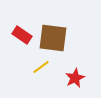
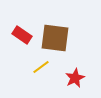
brown square: moved 2 px right
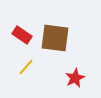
yellow line: moved 15 px left; rotated 12 degrees counterclockwise
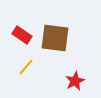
red star: moved 3 px down
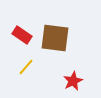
red star: moved 2 px left
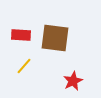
red rectangle: moved 1 px left; rotated 30 degrees counterclockwise
yellow line: moved 2 px left, 1 px up
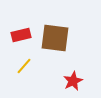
red rectangle: rotated 18 degrees counterclockwise
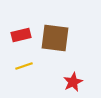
yellow line: rotated 30 degrees clockwise
red star: moved 1 px down
